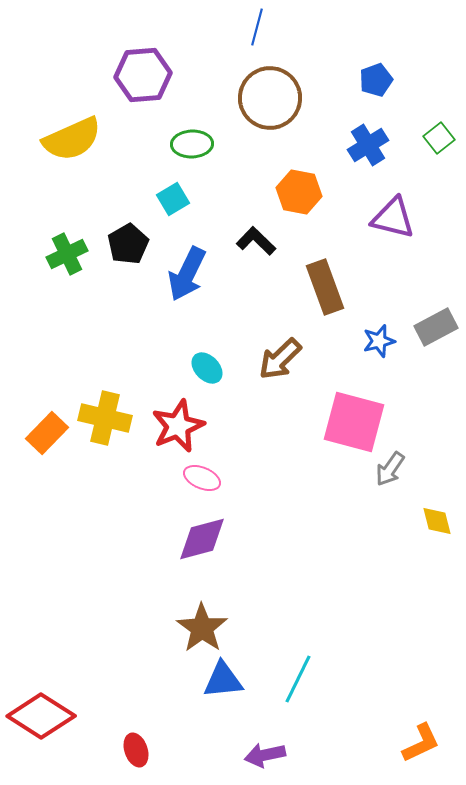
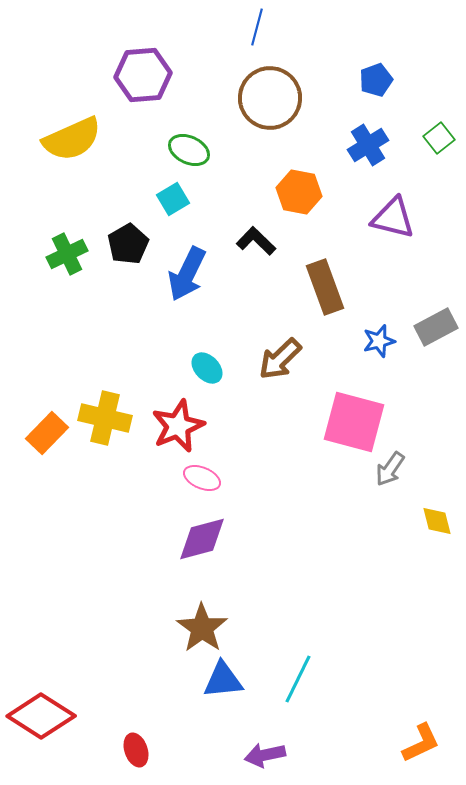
green ellipse: moved 3 px left, 6 px down; rotated 27 degrees clockwise
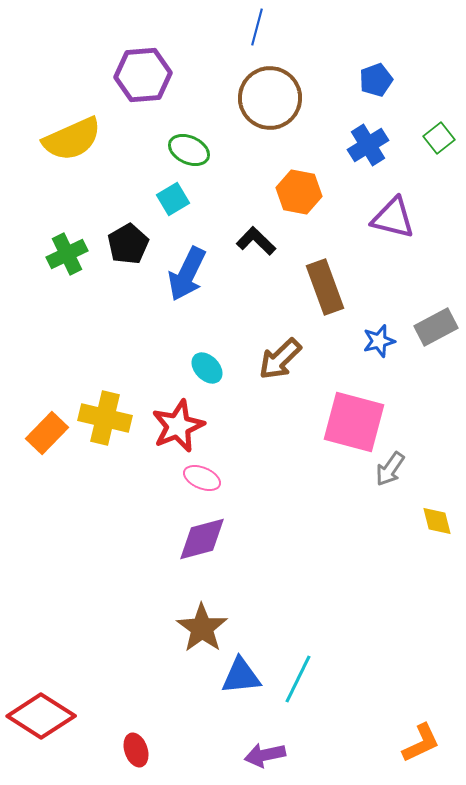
blue triangle: moved 18 px right, 4 px up
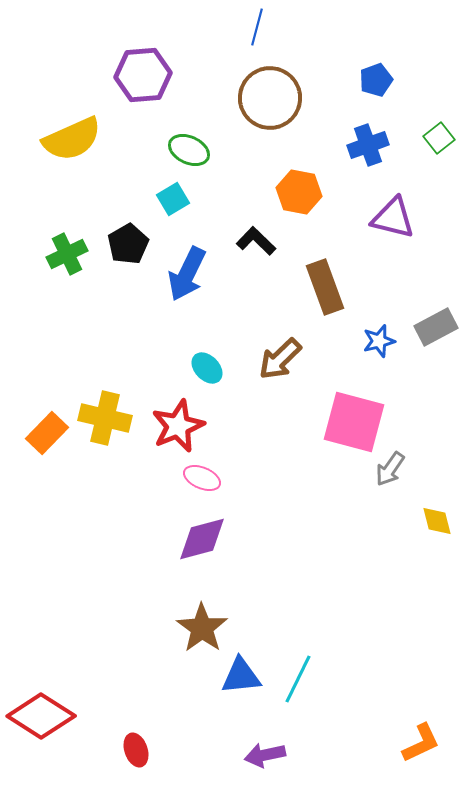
blue cross: rotated 12 degrees clockwise
